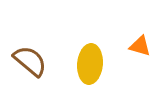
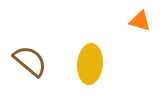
orange triangle: moved 25 px up
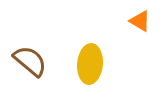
orange triangle: rotated 15 degrees clockwise
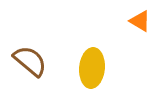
yellow ellipse: moved 2 px right, 4 px down
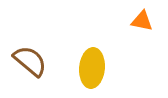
orange triangle: moved 2 px right; rotated 20 degrees counterclockwise
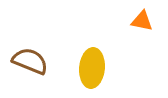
brown semicircle: rotated 18 degrees counterclockwise
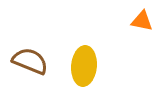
yellow ellipse: moved 8 px left, 2 px up
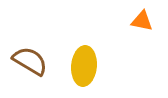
brown semicircle: rotated 9 degrees clockwise
